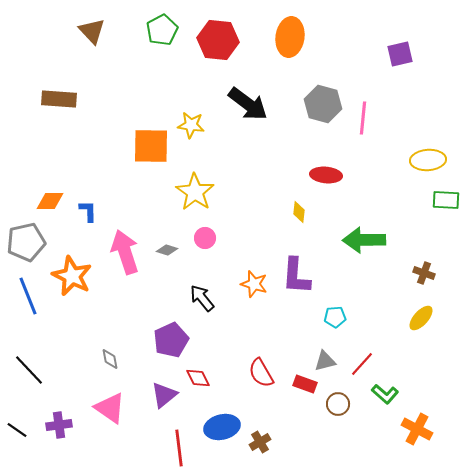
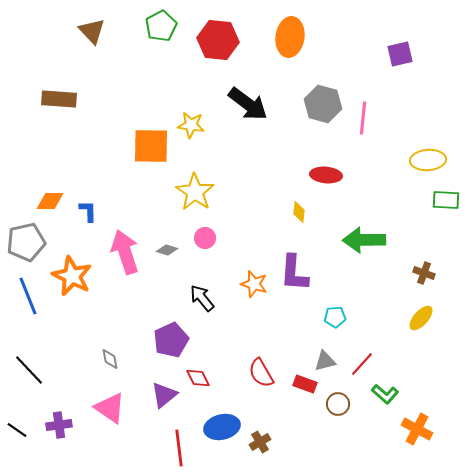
green pentagon at (162, 30): moved 1 px left, 4 px up
purple L-shape at (296, 276): moved 2 px left, 3 px up
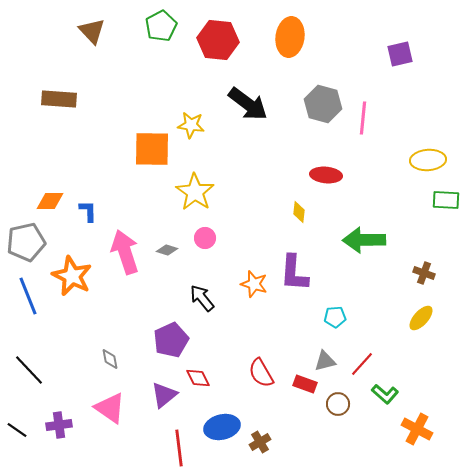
orange square at (151, 146): moved 1 px right, 3 px down
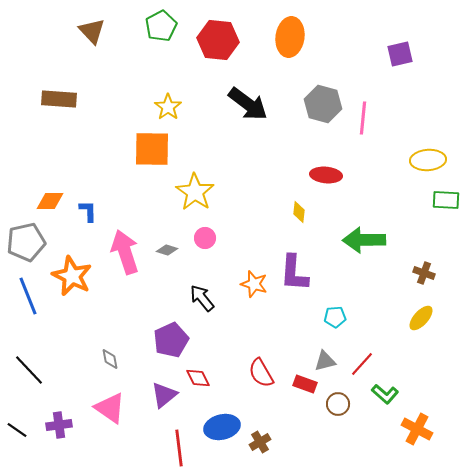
yellow star at (191, 125): moved 23 px left, 18 px up; rotated 28 degrees clockwise
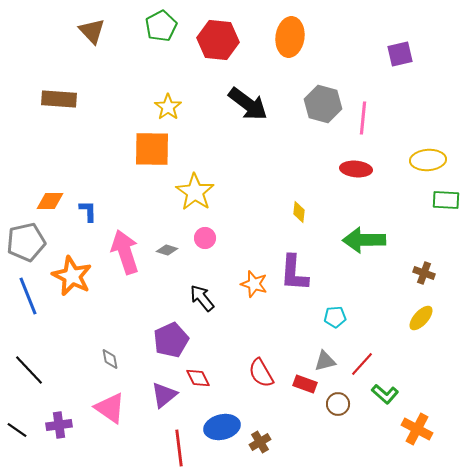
red ellipse at (326, 175): moved 30 px right, 6 px up
